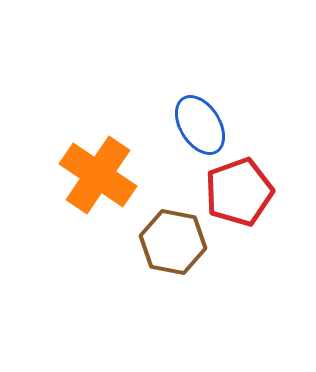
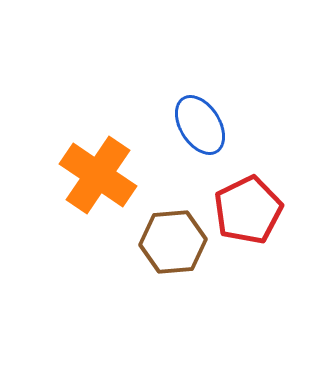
red pentagon: moved 9 px right, 18 px down; rotated 6 degrees counterclockwise
brown hexagon: rotated 16 degrees counterclockwise
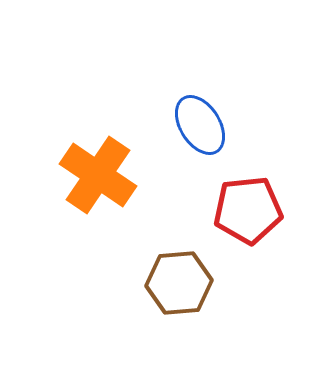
red pentagon: rotated 20 degrees clockwise
brown hexagon: moved 6 px right, 41 px down
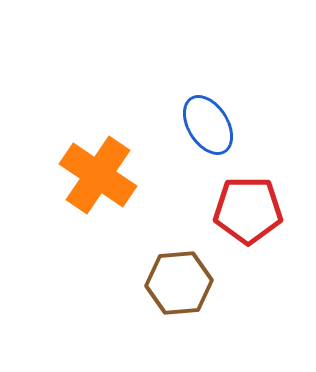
blue ellipse: moved 8 px right
red pentagon: rotated 6 degrees clockwise
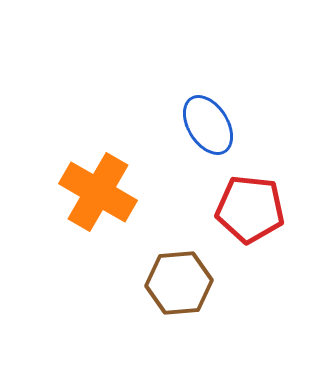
orange cross: moved 17 px down; rotated 4 degrees counterclockwise
red pentagon: moved 2 px right, 1 px up; rotated 6 degrees clockwise
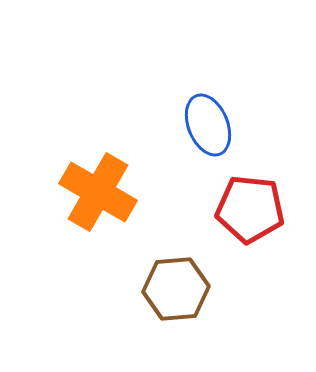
blue ellipse: rotated 10 degrees clockwise
brown hexagon: moved 3 px left, 6 px down
